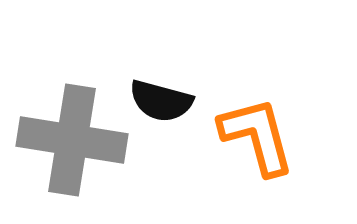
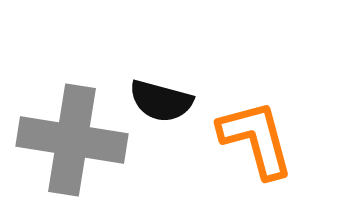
orange L-shape: moved 1 px left, 3 px down
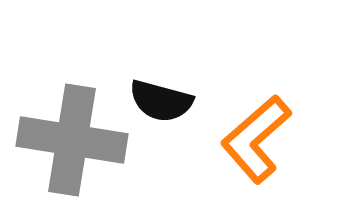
orange L-shape: rotated 116 degrees counterclockwise
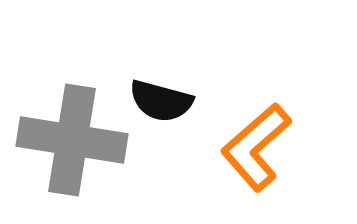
orange L-shape: moved 8 px down
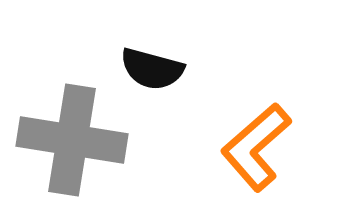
black semicircle: moved 9 px left, 32 px up
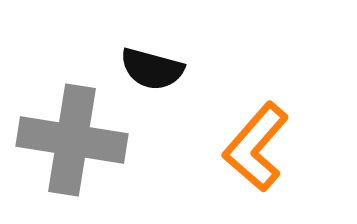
orange L-shape: rotated 8 degrees counterclockwise
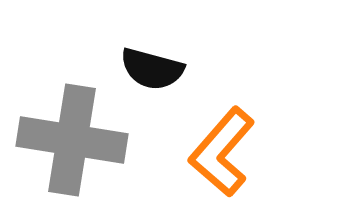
orange L-shape: moved 34 px left, 5 px down
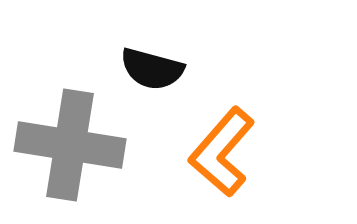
gray cross: moved 2 px left, 5 px down
